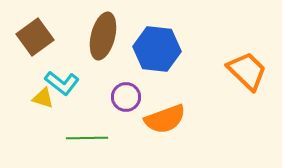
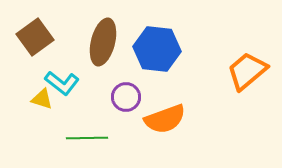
brown ellipse: moved 6 px down
orange trapezoid: rotated 84 degrees counterclockwise
yellow triangle: moved 1 px left, 1 px down
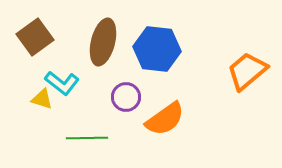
orange semicircle: rotated 15 degrees counterclockwise
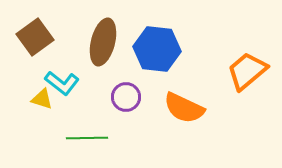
orange semicircle: moved 19 px right, 11 px up; rotated 60 degrees clockwise
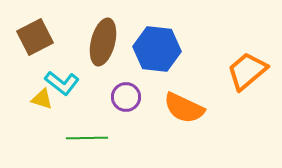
brown square: rotated 9 degrees clockwise
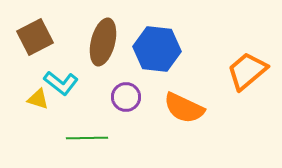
cyan L-shape: moved 1 px left
yellow triangle: moved 4 px left
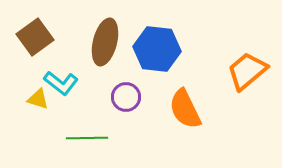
brown square: rotated 9 degrees counterclockwise
brown ellipse: moved 2 px right
orange semicircle: moved 1 px right, 1 px down; rotated 39 degrees clockwise
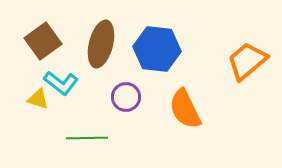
brown square: moved 8 px right, 4 px down
brown ellipse: moved 4 px left, 2 px down
orange trapezoid: moved 10 px up
